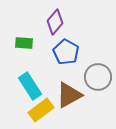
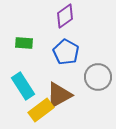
purple diamond: moved 10 px right, 6 px up; rotated 15 degrees clockwise
cyan rectangle: moved 7 px left
brown triangle: moved 10 px left
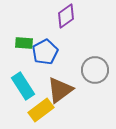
purple diamond: moved 1 px right
blue pentagon: moved 21 px left; rotated 15 degrees clockwise
gray circle: moved 3 px left, 7 px up
brown triangle: moved 1 px right, 5 px up; rotated 8 degrees counterclockwise
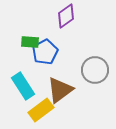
green rectangle: moved 6 px right, 1 px up
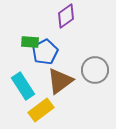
brown triangle: moved 9 px up
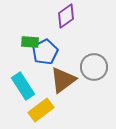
gray circle: moved 1 px left, 3 px up
brown triangle: moved 3 px right, 1 px up
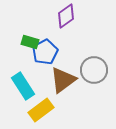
green rectangle: rotated 12 degrees clockwise
gray circle: moved 3 px down
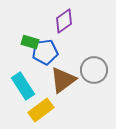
purple diamond: moved 2 px left, 5 px down
blue pentagon: rotated 20 degrees clockwise
